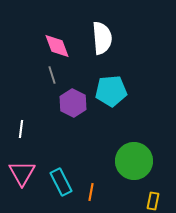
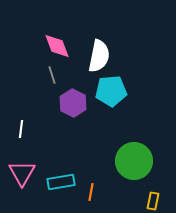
white semicircle: moved 3 px left, 18 px down; rotated 16 degrees clockwise
cyan rectangle: rotated 72 degrees counterclockwise
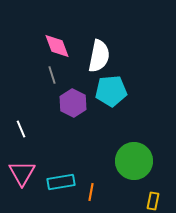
white line: rotated 30 degrees counterclockwise
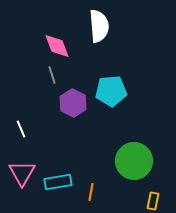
white semicircle: moved 30 px up; rotated 16 degrees counterclockwise
cyan rectangle: moved 3 px left
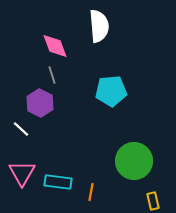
pink diamond: moved 2 px left
purple hexagon: moved 33 px left
white line: rotated 24 degrees counterclockwise
cyan rectangle: rotated 16 degrees clockwise
yellow rectangle: rotated 24 degrees counterclockwise
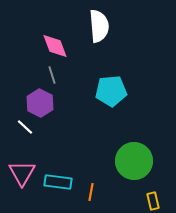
white line: moved 4 px right, 2 px up
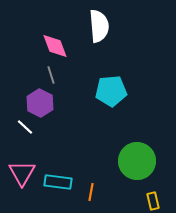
gray line: moved 1 px left
green circle: moved 3 px right
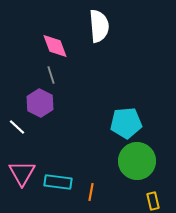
cyan pentagon: moved 15 px right, 32 px down
white line: moved 8 px left
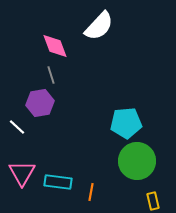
white semicircle: rotated 48 degrees clockwise
purple hexagon: rotated 24 degrees clockwise
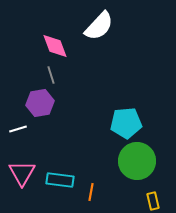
white line: moved 1 px right, 2 px down; rotated 60 degrees counterclockwise
cyan rectangle: moved 2 px right, 2 px up
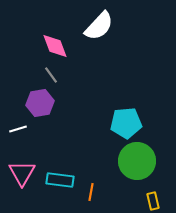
gray line: rotated 18 degrees counterclockwise
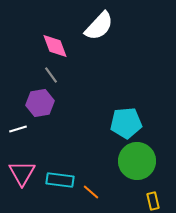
orange line: rotated 60 degrees counterclockwise
